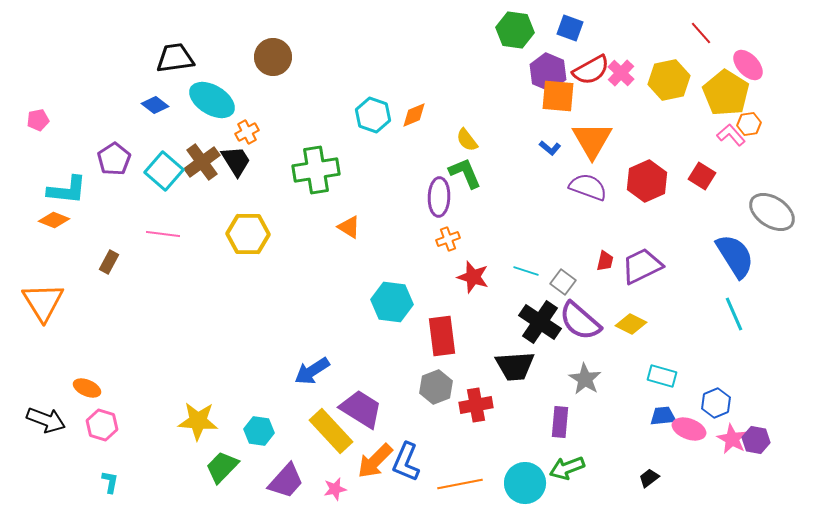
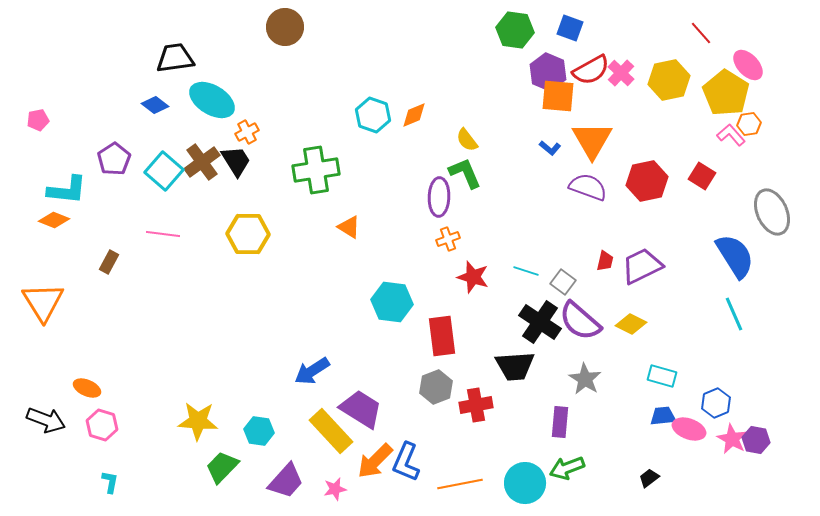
brown circle at (273, 57): moved 12 px right, 30 px up
red hexagon at (647, 181): rotated 12 degrees clockwise
gray ellipse at (772, 212): rotated 33 degrees clockwise
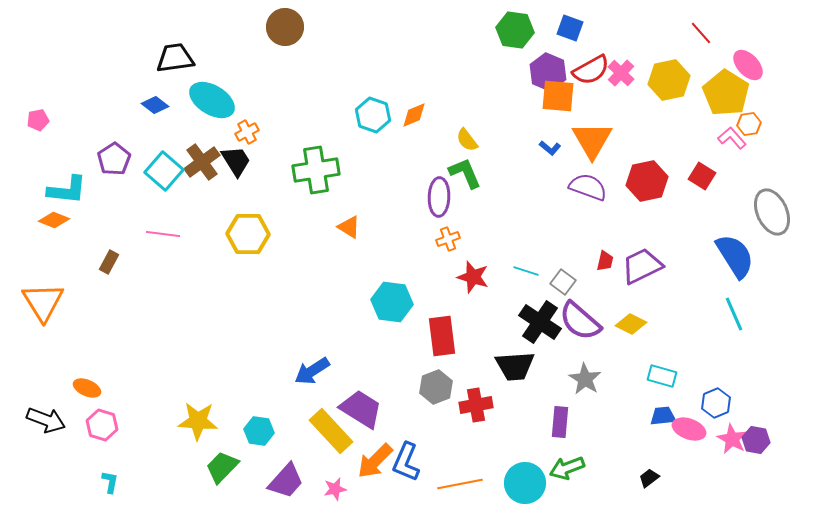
pink L-shape at (731, 135): moved 1 px right, 3 px down
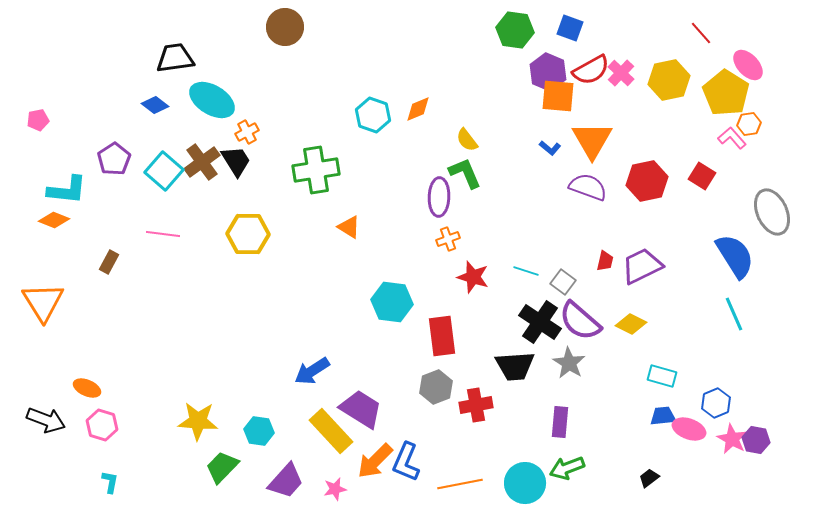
orange diamond at (414, 115): moved 4 px right, 6 px up
gray star at (585, 379): moved 16 px left, 16 px up
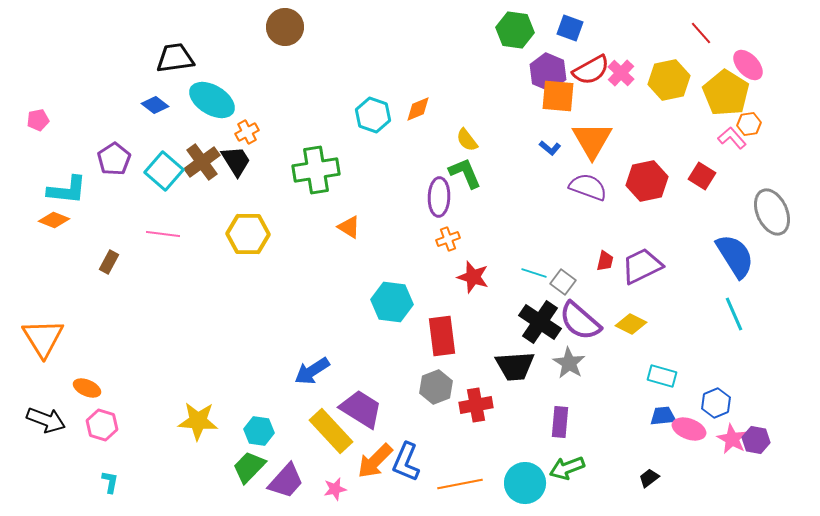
cyan line at (526, 271): moved 8 px right, 2 px down
orange triangle at (43, 302): moved 36 px down
green trapezoid at (222, 467): moved 27 px right
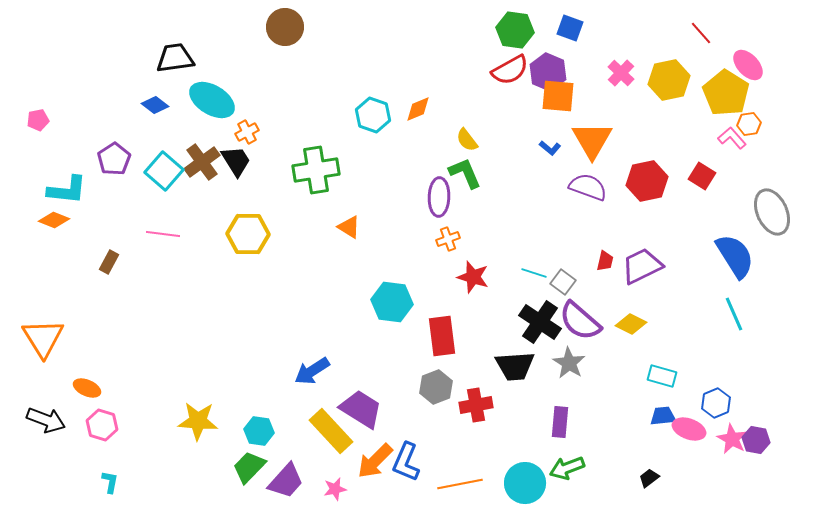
red semicircle at (591, 70): moved 81 px left
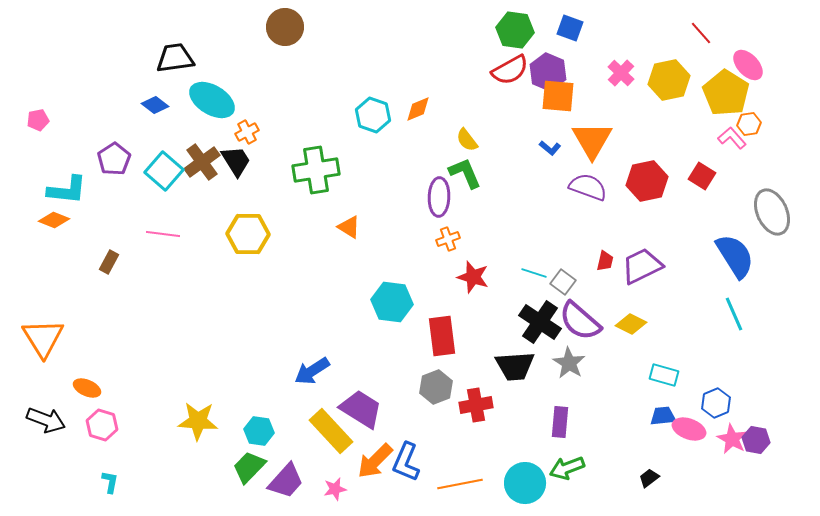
cyan rectangle at (662, 376): moved 2 px right, 1 px up
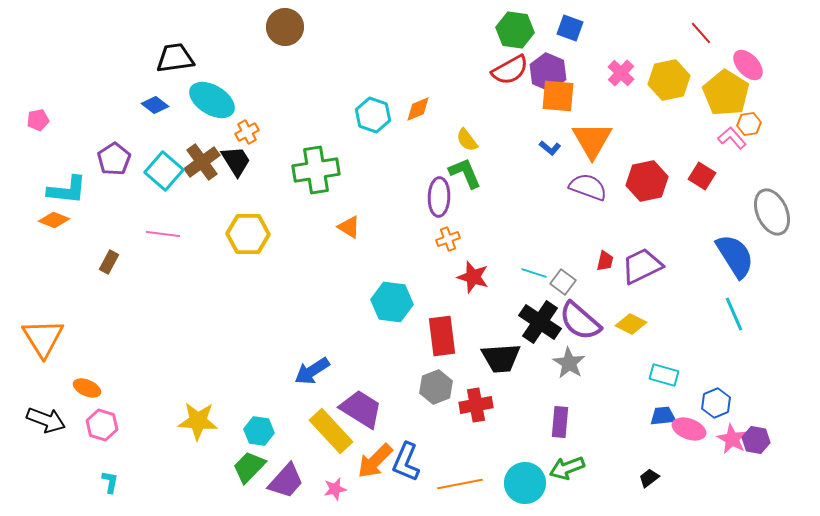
black trapezoid at (515, 366): moved 14 px left, 8 px up
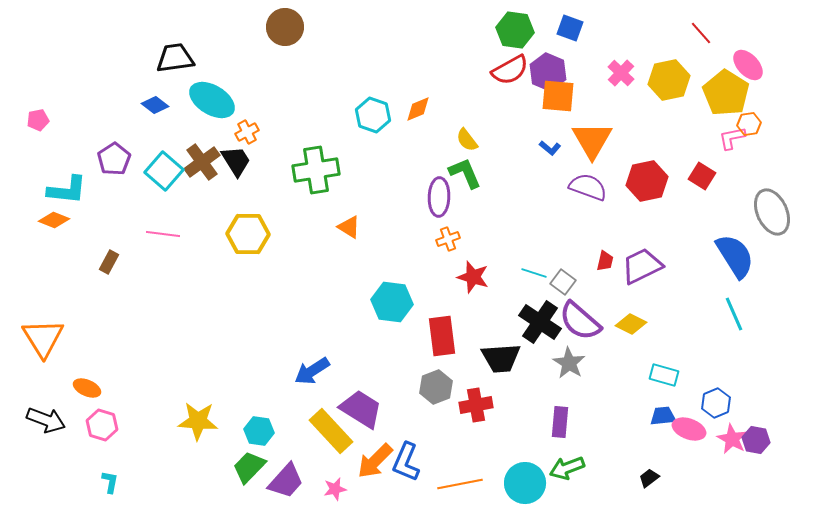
pink L-shape at (732, 138): rotated 60 degrees counterclockwise
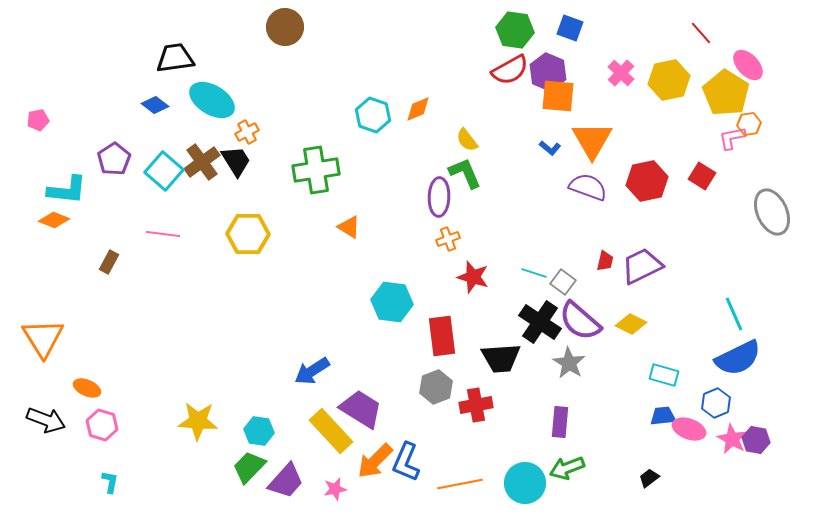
blue semicircle at (735, 256): moved 3 px right, 102 px down; rotated 96 degrees clockwise
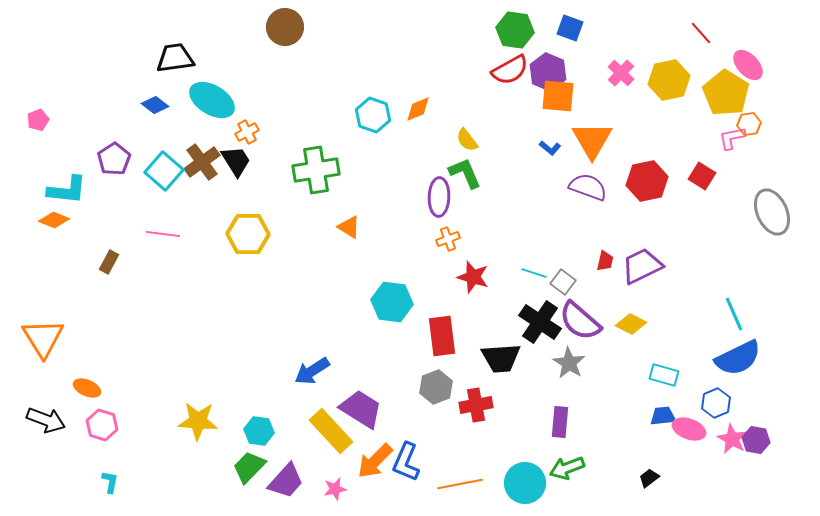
pink pentagon at (38, 120): rotated 10 degrees counterclockwise
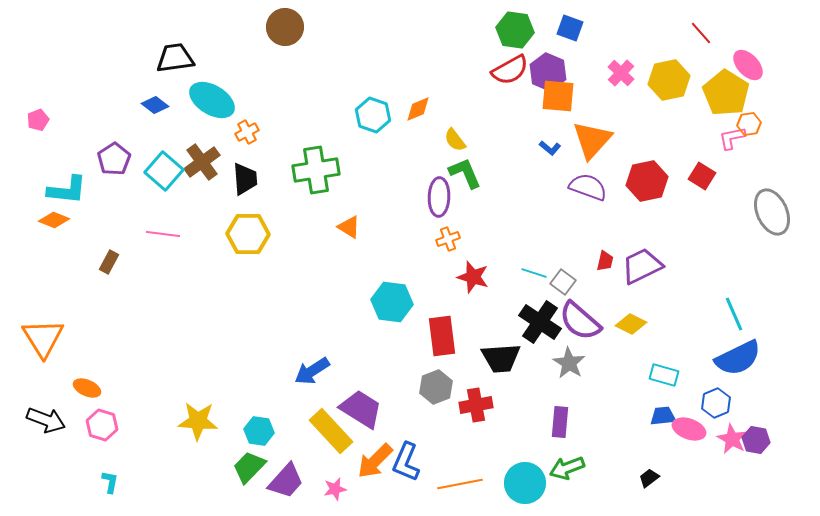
yellow semicircle at (467, 140): moved 12 px left
orange triangle at (592, 140): rotated 12 degrees clockwise
black trapezoid at (236, 161): moved 9 px right, 18 px down; rotated 28 degrees clockwise
